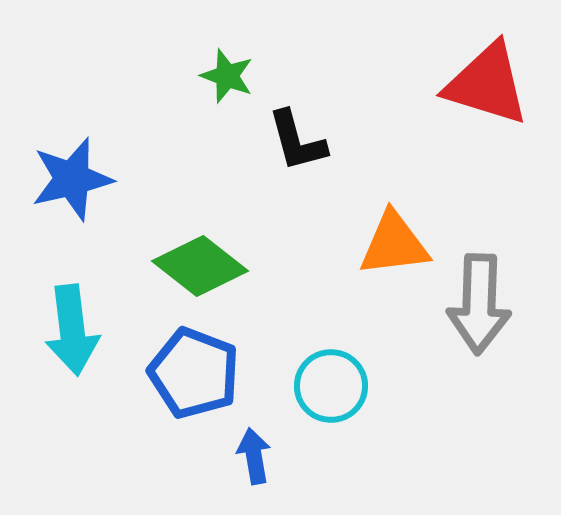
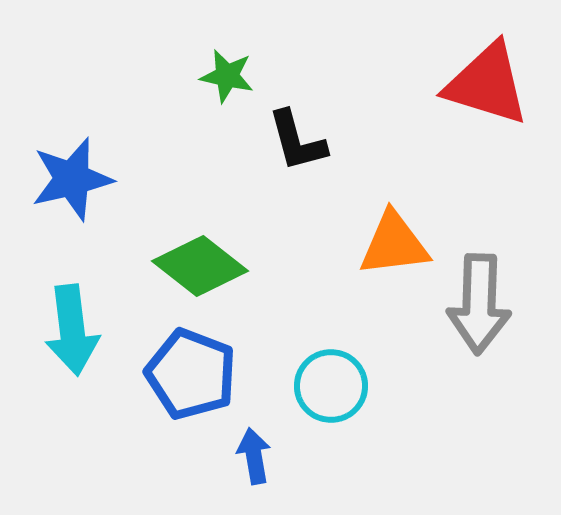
green star: rotated 8 degrees counterclockwise
blue pentagon: moved 3 px left, 1 px down
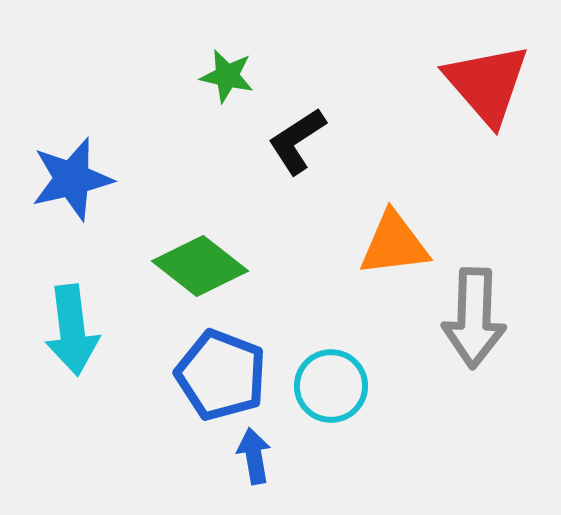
red triangle: rotated 32 degrees clockwise
black L-shape: rotated 72 degrees clockwise
gray arrow: moved 5 px left, 14 px down
blue pentagon: moved 30 px right, 1 px down
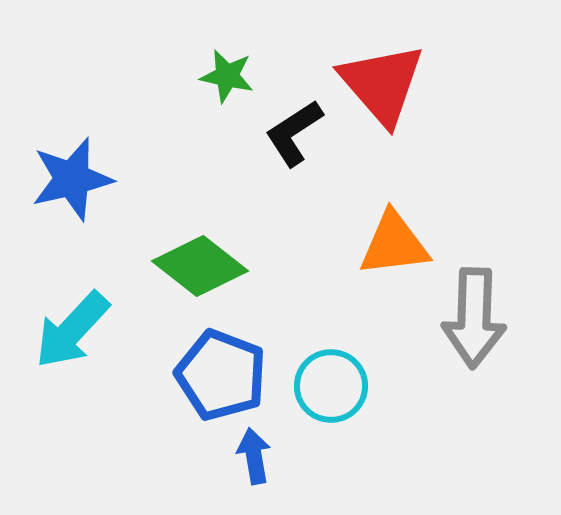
red triangle: moved 105 px left
black L-shape: moved 3 px left, 8 px up
cyan arrow: rotated 50 degrees clockwise
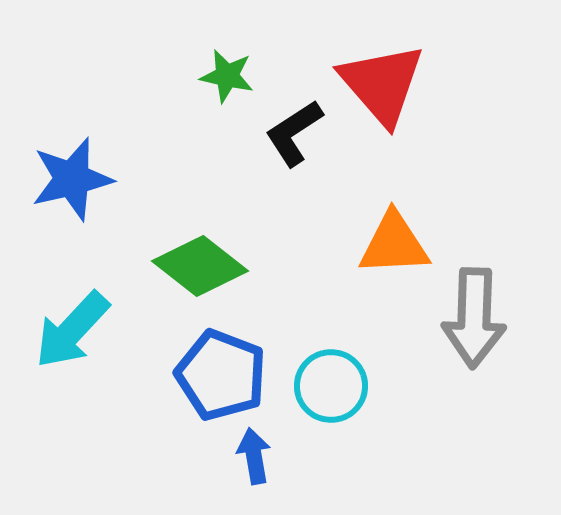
orange triangle: rotated 4 degrees clockwise
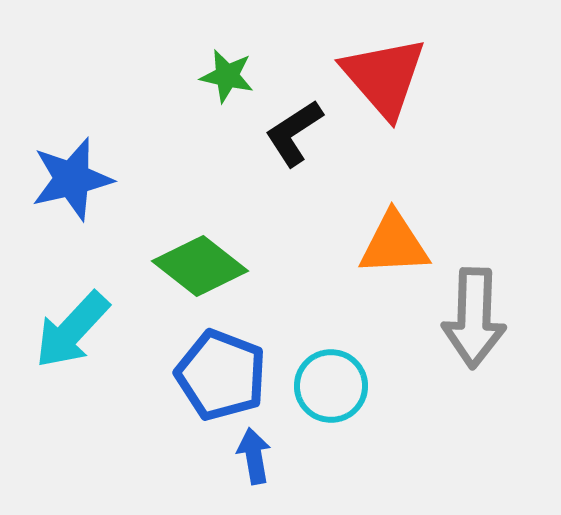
red triangle: moved 2 px right, 7 px up
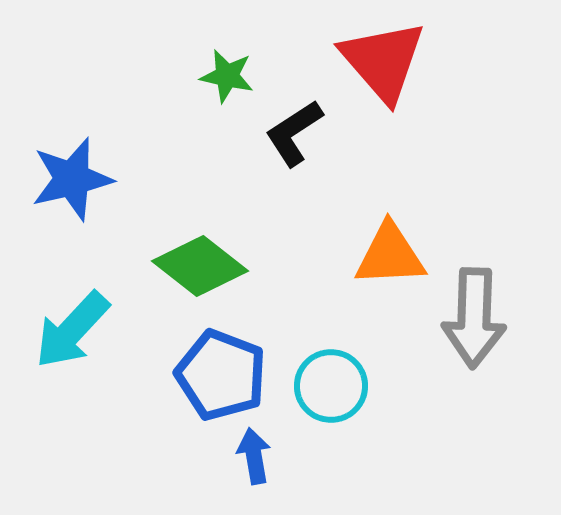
red triangle: moved 1 px left, 16 px up
orange triangle: moved 4 px left, 11 px down
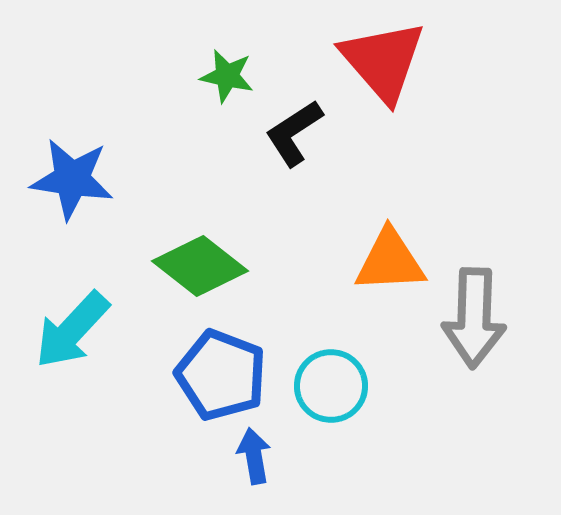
blue star: rotated 22 degrees clockwise
orange triangle: moved 6 px down
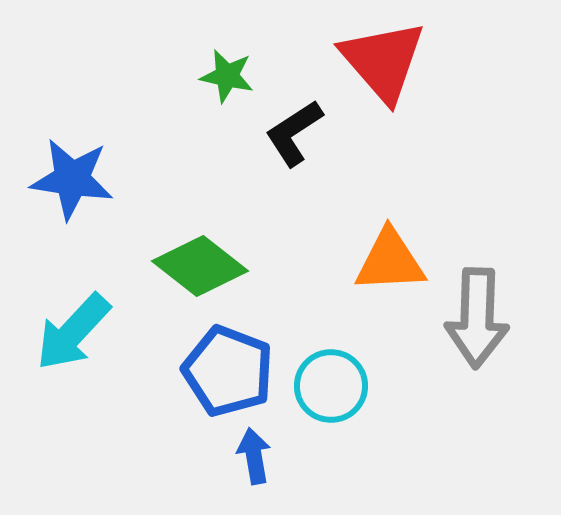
gray arrow: moved 3 px right
cyan arrow: moved 1 px right, 2 px down
blue pentagon: moved 7 px right, 4 px up
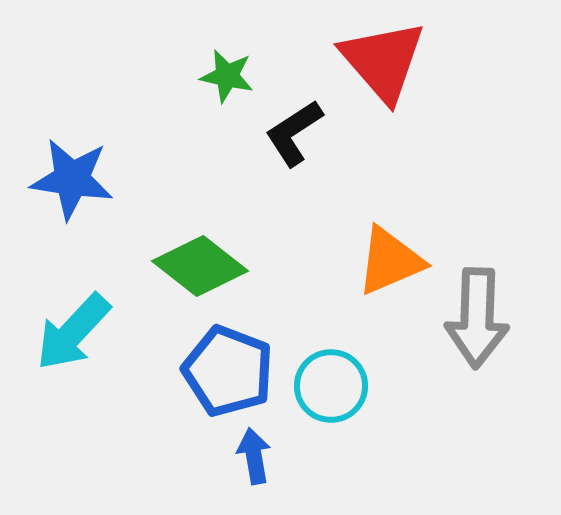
orange triangle: rotated 20 degrees counterclockwise
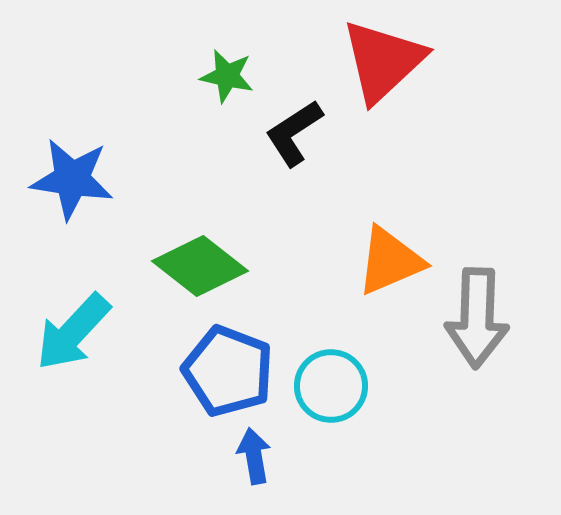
red triangle: rotated 28 degrees clockwise
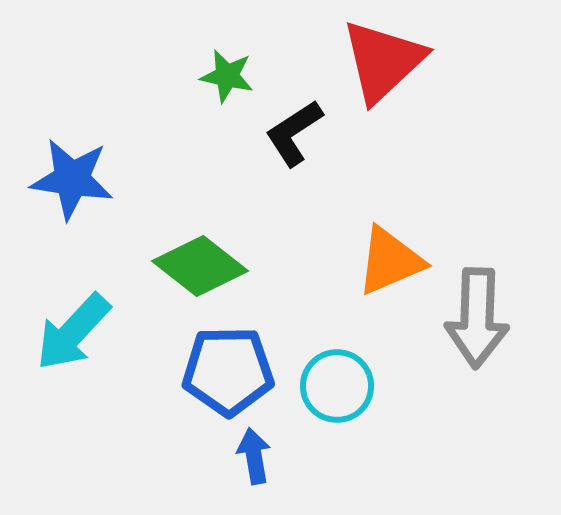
blue pentagon: rotated 22 degrees counterclockwise
cyan circle: moved 6 px right
